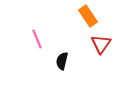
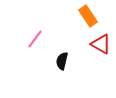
pink line: moved 2 px left; rotated 60 degrees clockwise
red triangle: rotated 35 degrees counterclockwise
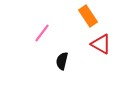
pink line: moved 7 px right, 6 px up
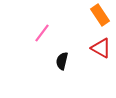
orange rectangle: moved 12 px right, 1 px up
red triangle: moved 4 px down
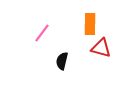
orange rectangle: moved 10 px left, 9 px down; rotated 35 degrees clockwise
red triangle: rotated 15 degrees counterclockwise
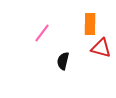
black semicircle: moved 1 px right
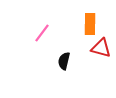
black semicircle: moved 1 px right
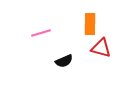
pink line: moved 1 px left; rotated 36 degrees clockwise
black semicircle: rotated 126 degrees counterclockwise
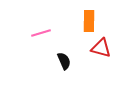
orange rectangle: moved 1 px left, 3 px up
black semicircle: rotated 90 degrees counterclockwise
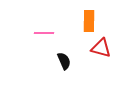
pink line: moved 3 px right; rotated 18 degrees clockwise
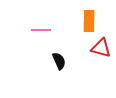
pink line: moved 3 px left, 3 px up
black semicircle: moved 5 px left
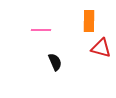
black semicircle: moved 4 px left, 1 px down
